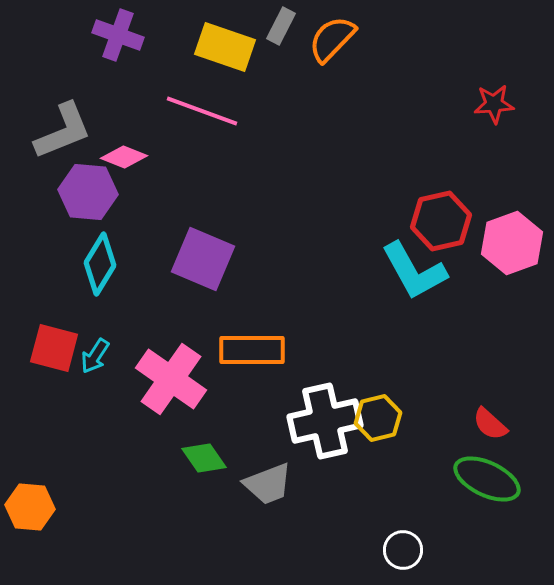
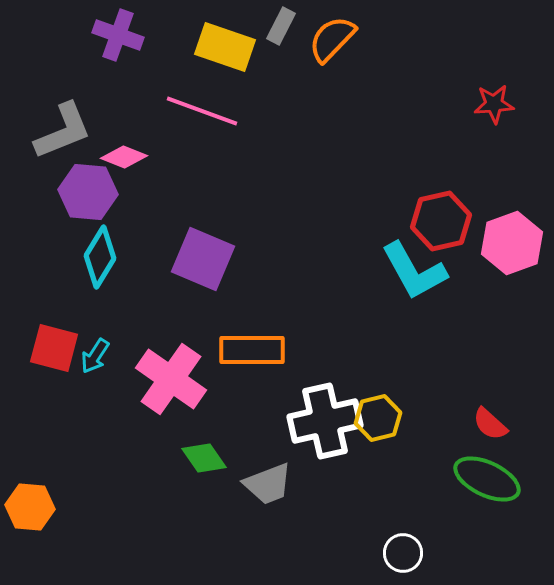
cyan diamond: moved 7 px up
white circle: moved 3 px down
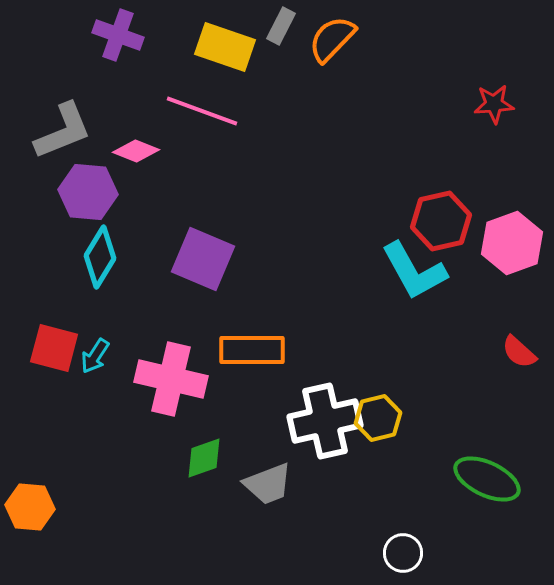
pink diamond: moved 12 px right, 6 px up
pink cross: rotated 22 degrees counterclockwise
red semicircle: moved 29 px right, 72 px up
green diamond: rotated 75 degrees counterclockwise
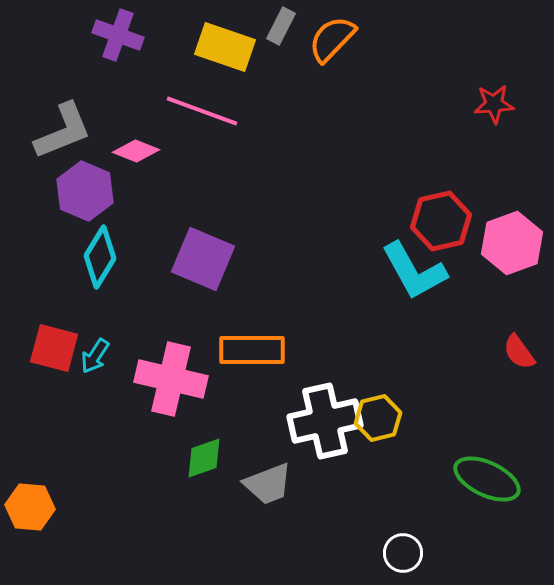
purple hexagon: moved 3 px left, 1 px up; rotated 18 degrees clockwise
red semicircle: rotated 12 degrees clockwise
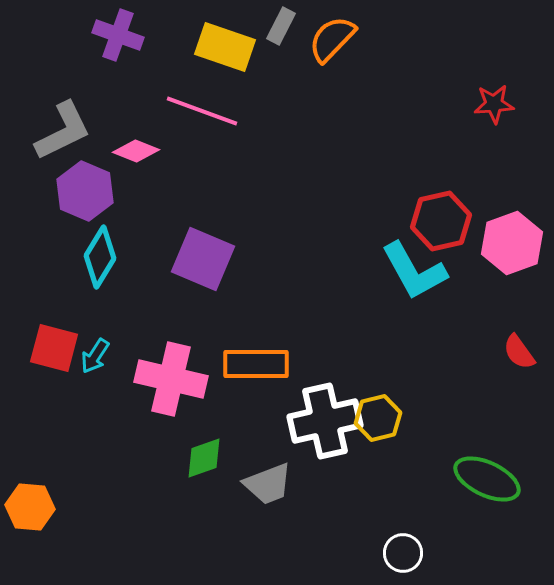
gray L-shape: rotated 4 degrees counterclockwise
orange rectangle: moved 4 px right, 14 px down
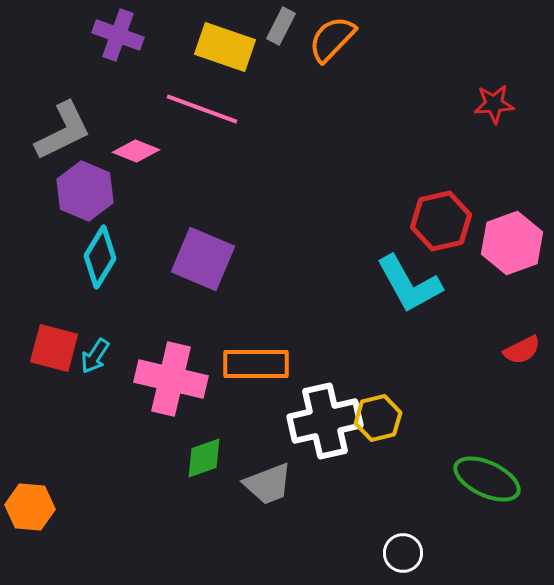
pink line: moved 2 px up
cyan L-shape: moved 5 px left, 13 px down
red semicircle: moved 3 px right, 2 px up; rotated 81 degrees counterclockwise
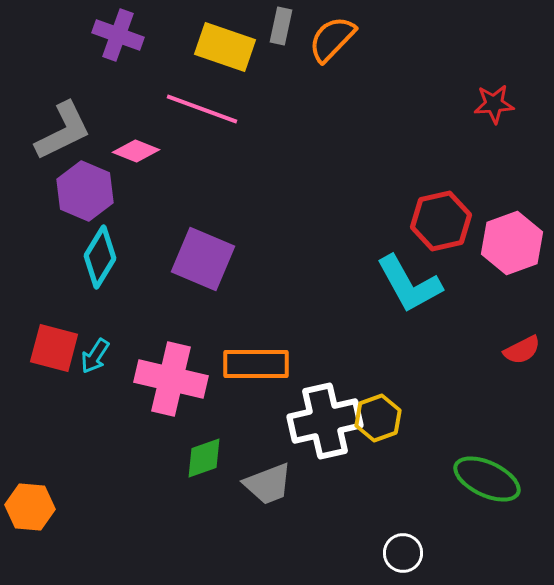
gray rectangle: rotated 15 degrees counterclockwise
yellow hexagon: rotated 6 degrees counterclockwise
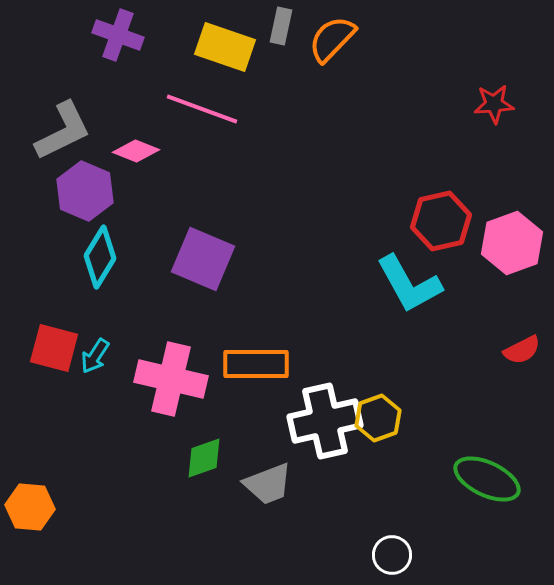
white circle: moved 11 px left, 2 px down
